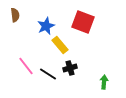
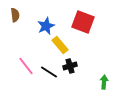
black cross: moved 2 px up
black line: moved 1 px right, 2 px up
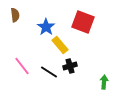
blue star: moved 1 px down; rotated 12 degrees counterclockwise
pink line: moved 4 px left
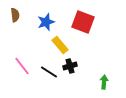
blue star: moved 5 px up; rotated 18 degrees clockwise
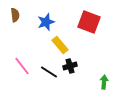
red square: moved 6 px right
